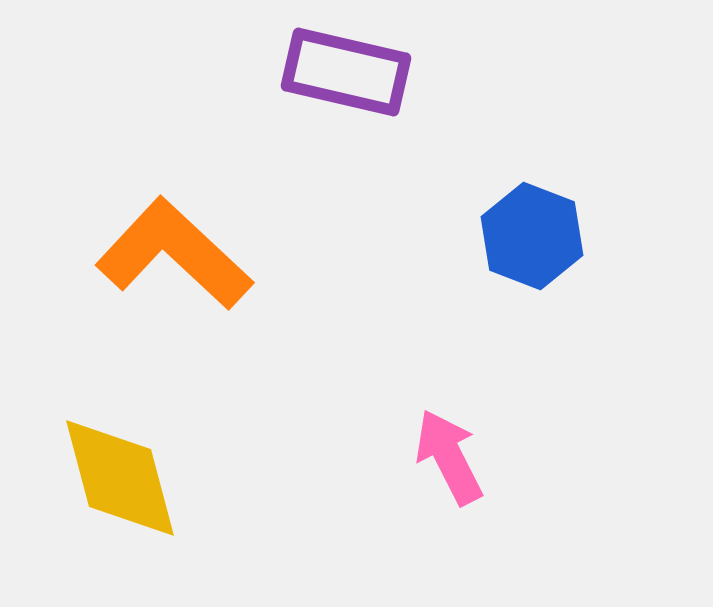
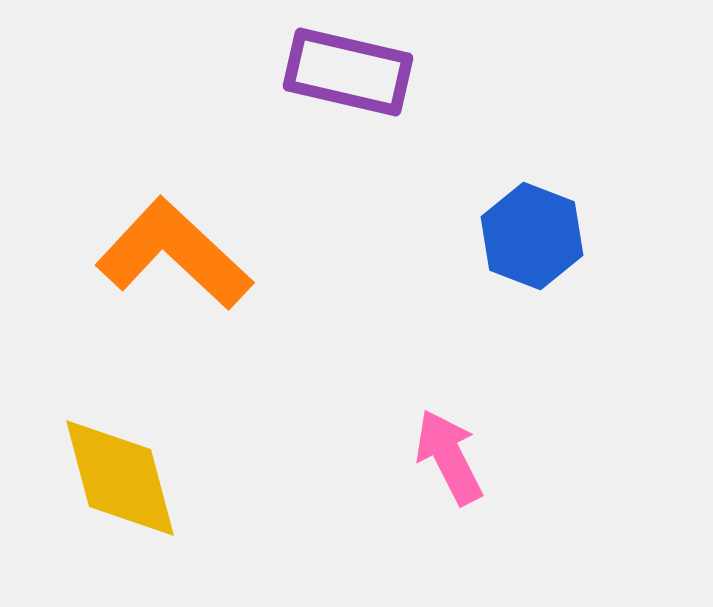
purple rectangle: moved 2 px right
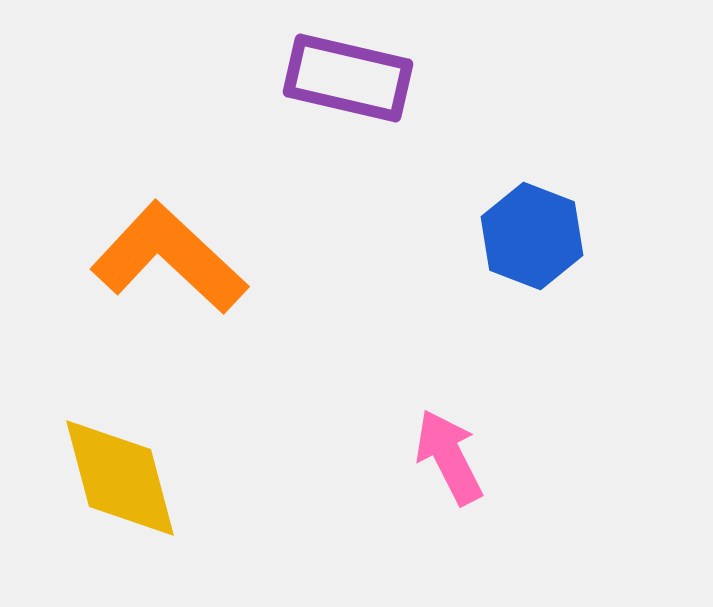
purple rectangle: moved 6 px down
orange L-shape: moved 5 px left, 4 px down
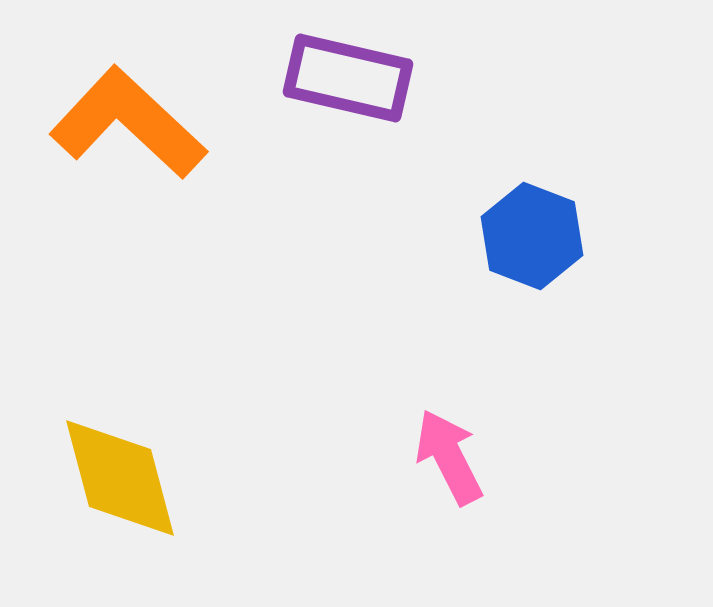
orange L-shape: moved 41 px left, 135 px up
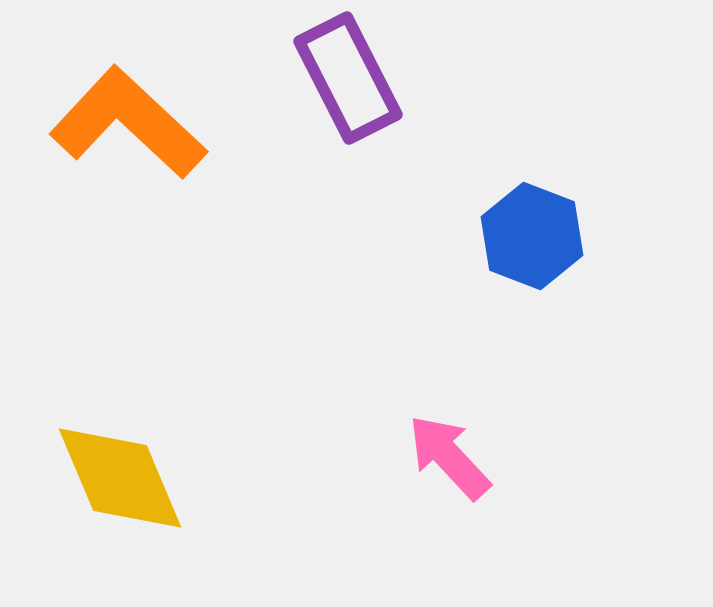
purple rectangle: rotated 50 degrees clockwise
pink arrow: rotated 16 degrees counterclockwise
yellow diamond: rotated 8 degrees counterclockwise
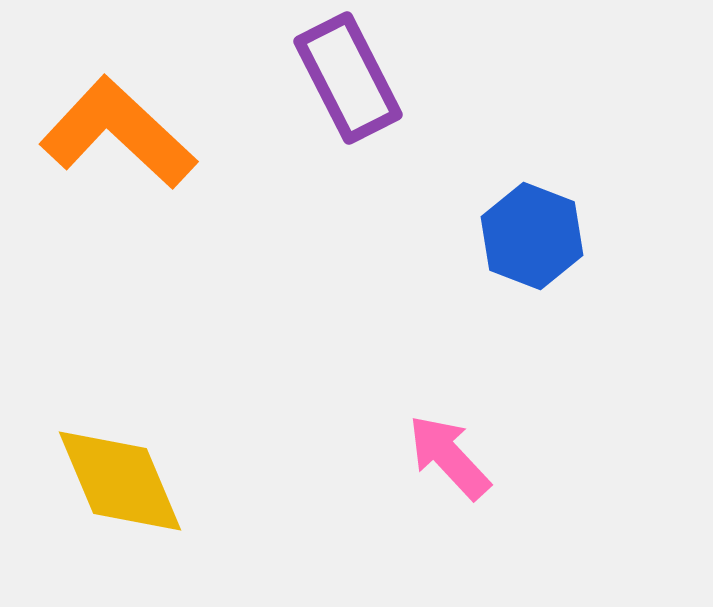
orange L-shape: moved 10 px left, 10 px down
yellow diamond: moved 3 px down
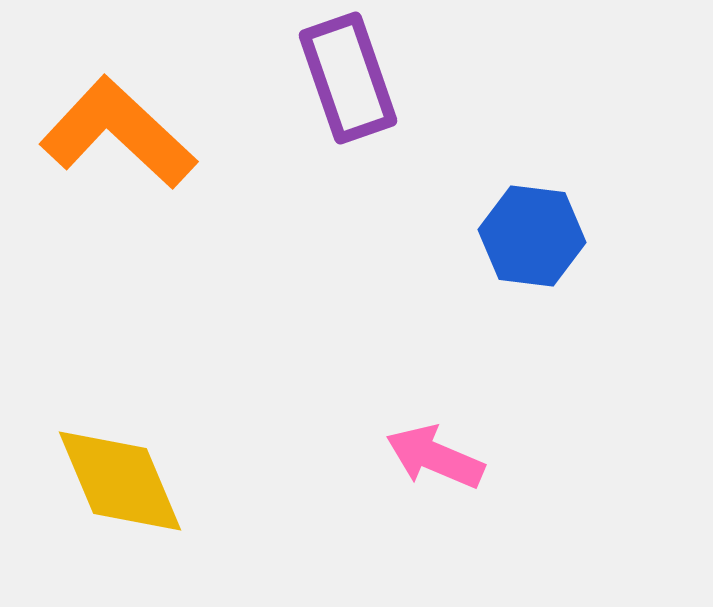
purple rectangle: rotated 8 degrees clockwise
blue hexagon: rotated 14 degrees counterclockwise
pink arrow: moved 14 px left; rotated 24 degrees counterclockwise
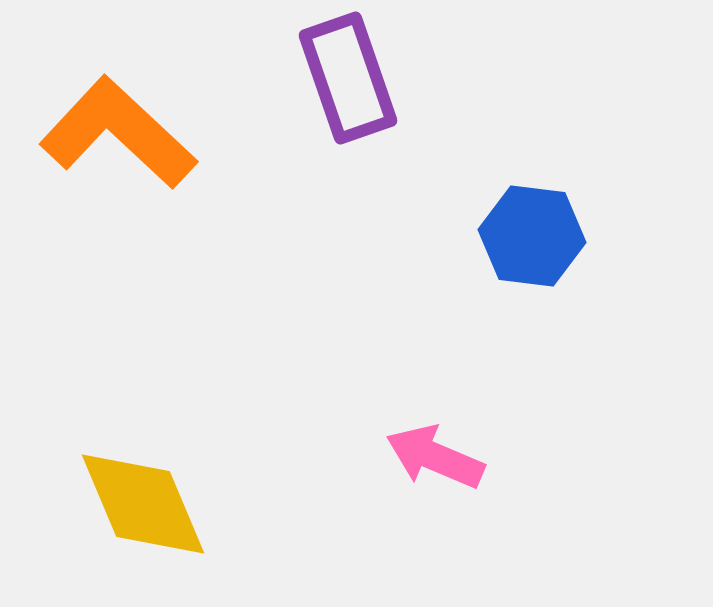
yellow diamond: moved 23 px right, 23 px down
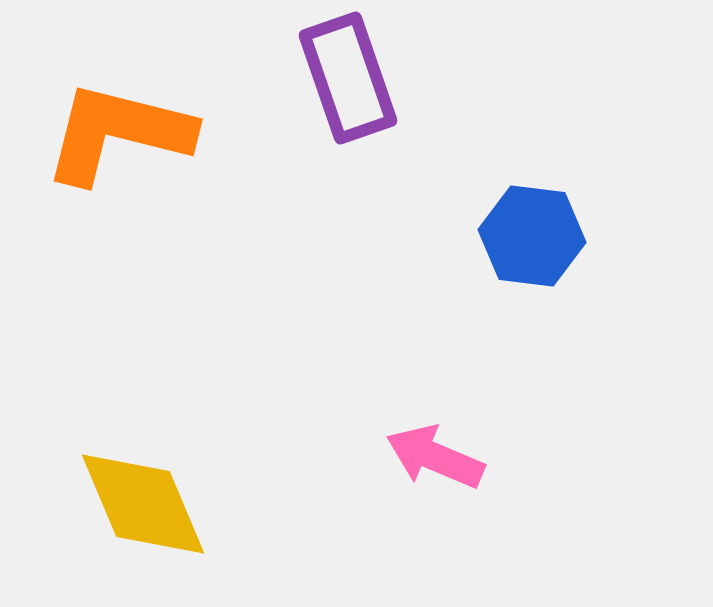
orange L-shape: rotated 29 degrees counterclockwise
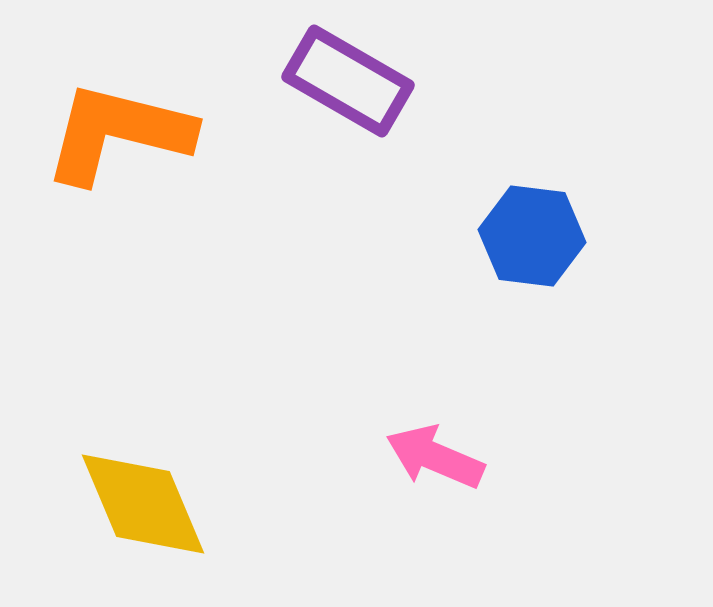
purple rectangle: moved 3 px down; rotated 41 degrees counterclockwise
